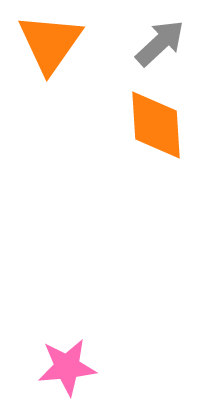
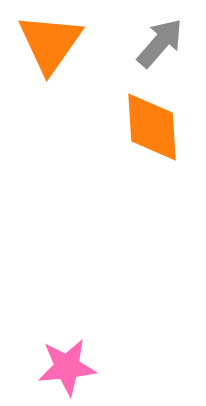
gray arrow: rotated 6 degrees counterclockwise
orange diamond: moved 4 px left, 2 px down
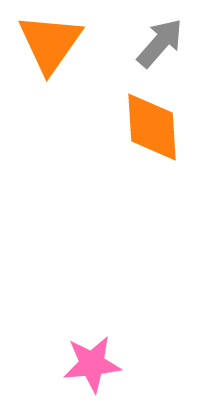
pink star: moved 25 px right, 3 px up
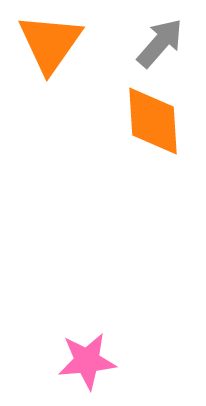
orange diamond: moved 1 px right, 6 px up
pink star: moved 5 px left, 3 px up
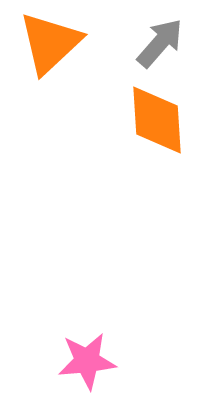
orange triangle: rotated 12 degrees clockwise
orange diamond: moved 4 px right, 1 px up
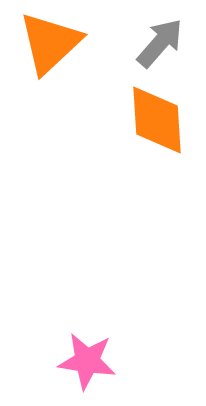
pink star: rotated 14 degrees clockwise
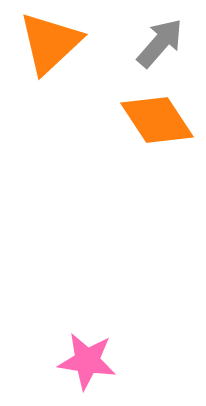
orange diamond: rotated 30 degrees counterclockwise
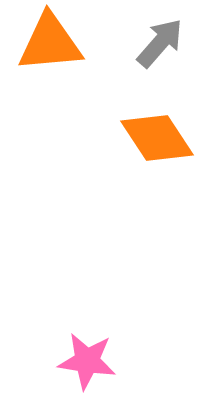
orange triangle: rotated 38 degrees clockwise
orange diamond: moved 18 px down
